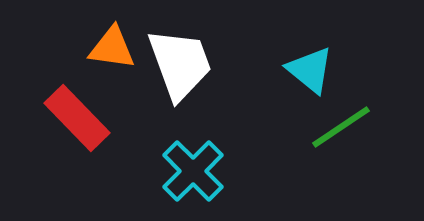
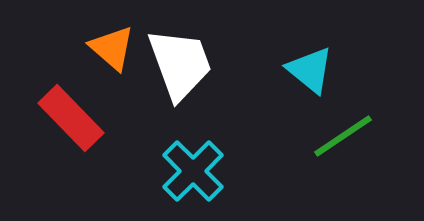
orange triangle: rotated 33 degrees clockwise
red rectangle: moved 6 px left
green line: moved 2 px right, 9 px down
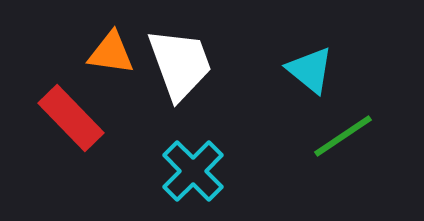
orange triangle: moved 1 px left, 5 px down; rotated 33 degrees counterclockwise
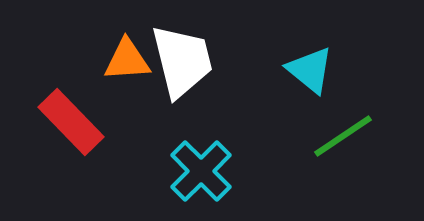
orange triangle: moved 16 px right, 7 px down; rotated 12 degrees counterclockwise
white trapezoid: moved 2 px right, 3 px up; rotated 6 degrees clockwise
red rectangle: moved 4 px down
cyan cross: moved 8 px right
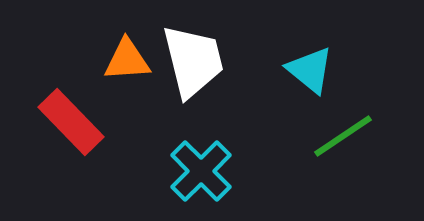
white trapezoid: moved 11 px right
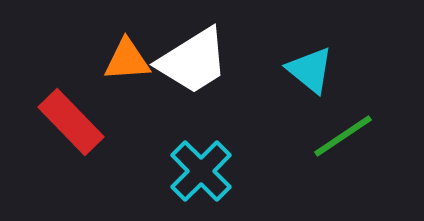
white trapezoid: rotated 72 degrees clockwise
